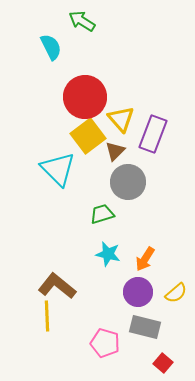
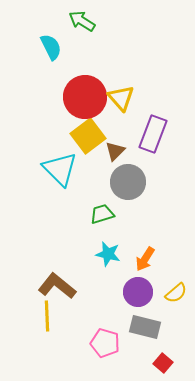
yellow triangle: moved 21 px up
cyan triangle: moved 2 px right
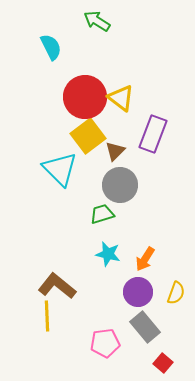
green arrow: moved 15 px right
yellow triangle: rotated 12 degrees counterclockwise
gray circle: moved 8 px left, 3 px down
yellow semicircle: rotated 30 degrees counterclockwise
gray rectangle: rotated 36 degrees clockwise
pink pentagon: rotated 24 degrees counterclockwise
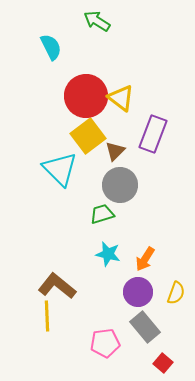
red circle: moved 1 px right, 1 px up
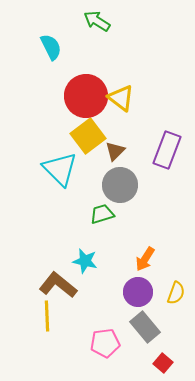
purple rectangle: moved 14 px right, 16 px down
cyan star: moved 23 px left, 7 px down
brown L-shape: moved 1 px right, 1 px up
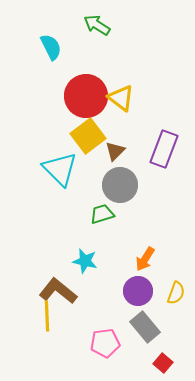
green arrow: moved 4 px down
purple rectangle: moved 3 px left, 1 px up
brown L-shape: moved 6 px down
purple circle: moved 1 px up
